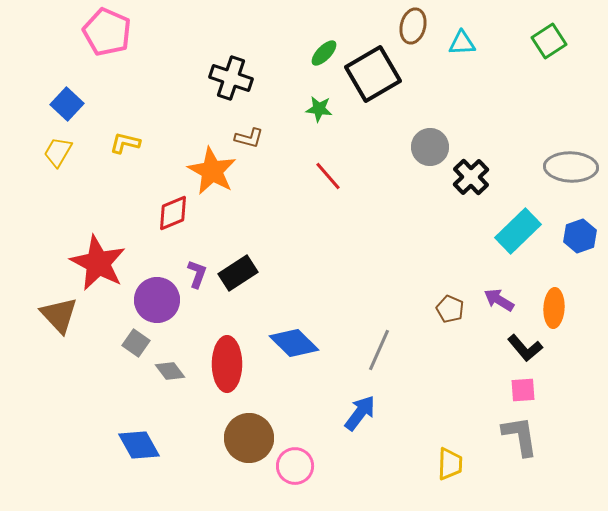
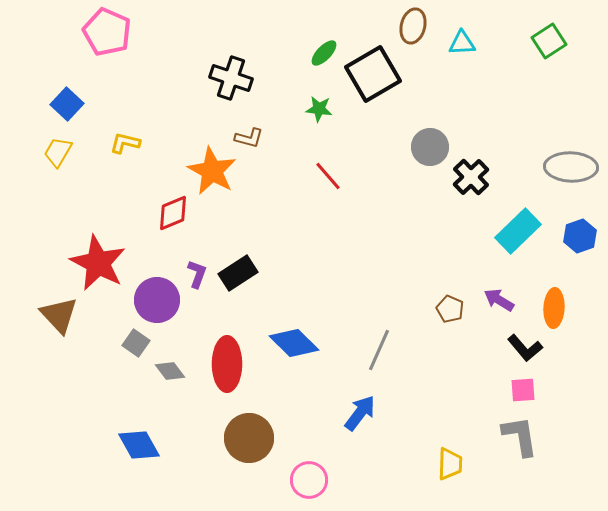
pink circle at (295, 466): moved 14 px right, 14 px down
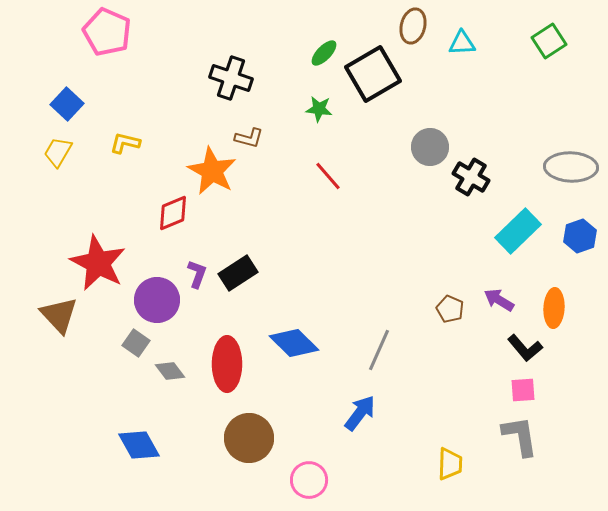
black cross at (471, 177): rotated 15 degrees counterclockwise
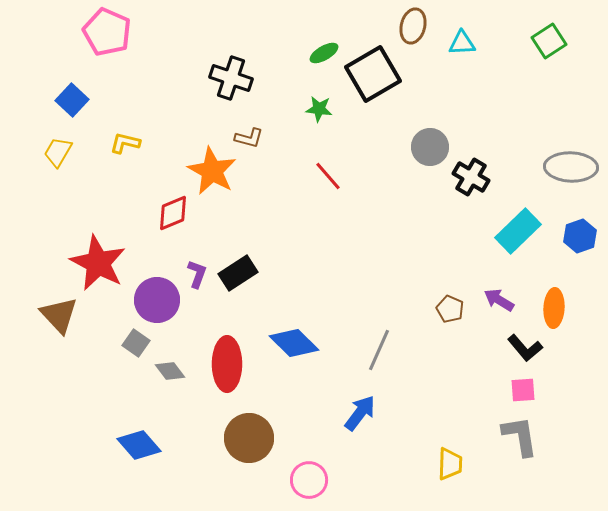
green ellipse at (324, 53): rotated 16 degrees clockwise
blue square at (67, 104): moved 5 px right, 4 px up
blue diamond at (139, 445): rotated 12 degrees counterclockwise
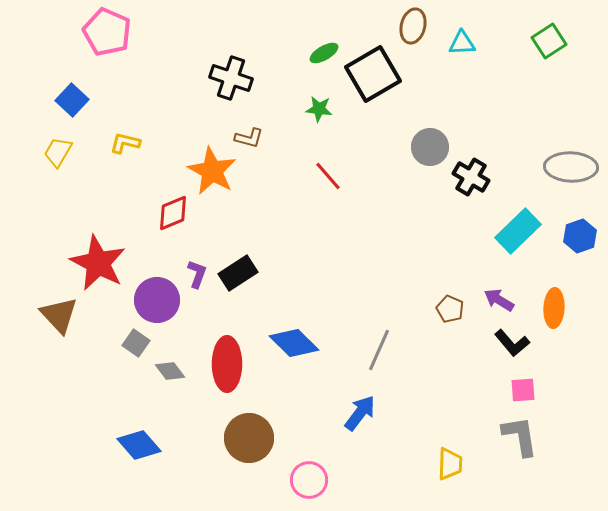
black L-shape at (525, 348): moved 13 px left, 5 px up
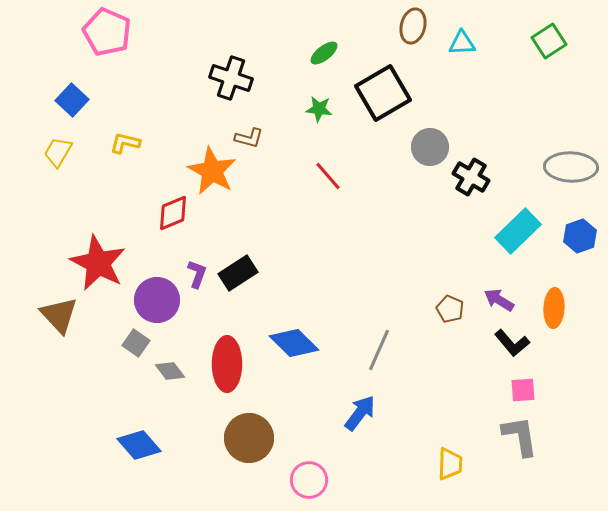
green ellipse at (324, 53): rotated 8 degrees counterclockwise
black square at (373, 74): moved 10 px right, 19 px down
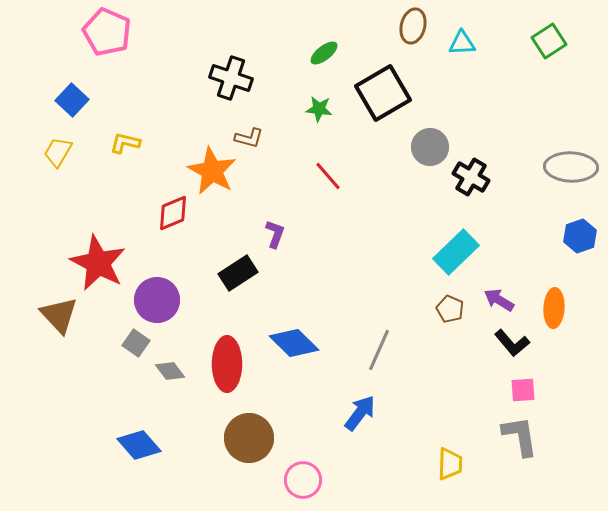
cyan rectangle at (518, 231): moved 62 px left, 21 px down
purple L-shape at (197, 274): moved 78 px right, 40 px up
pink circle at (309, 480): moved 6 px left
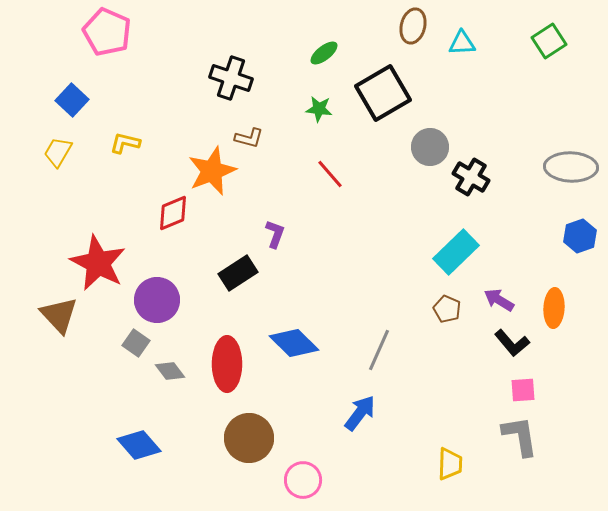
orange star at (212, 171): rotated 21 degrees clockwise
red line at (328, 176): moved 2 px right, 2 px up
brown pentagon at (450, 309): moved 3 px left
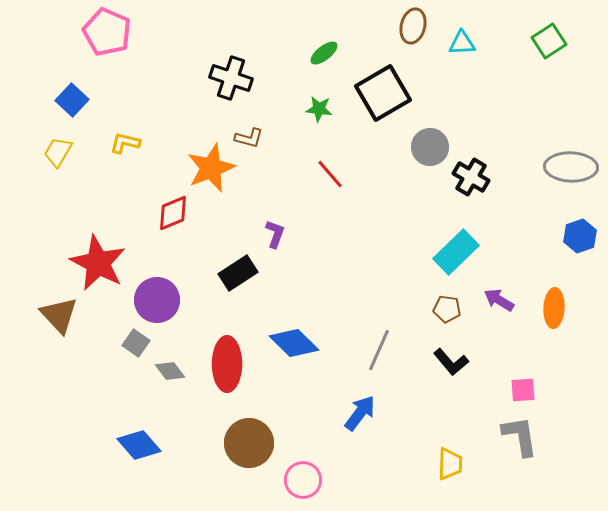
orange star at (212, 171): moved 1 px left, 3 px up
brown pentagon at (447, 309): rotated 16 degrees counterclockwise
black L-shape at (512, 343): moved 61 px left, 19 px down
brown circle at (249, 438): moved 5 px down
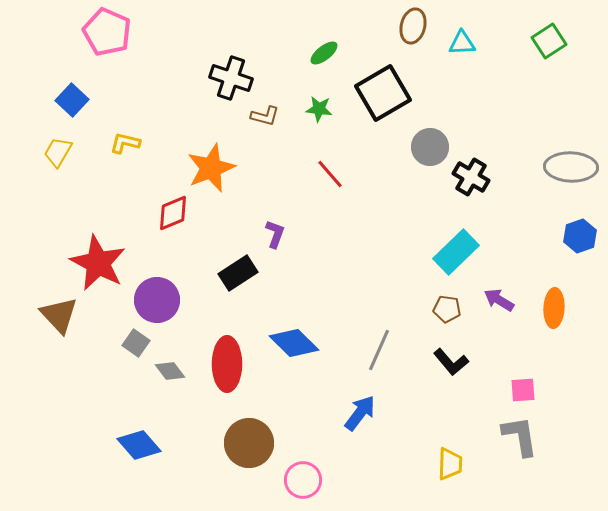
brown L-shape at (249, 138): moved 16 px right, 22 px up
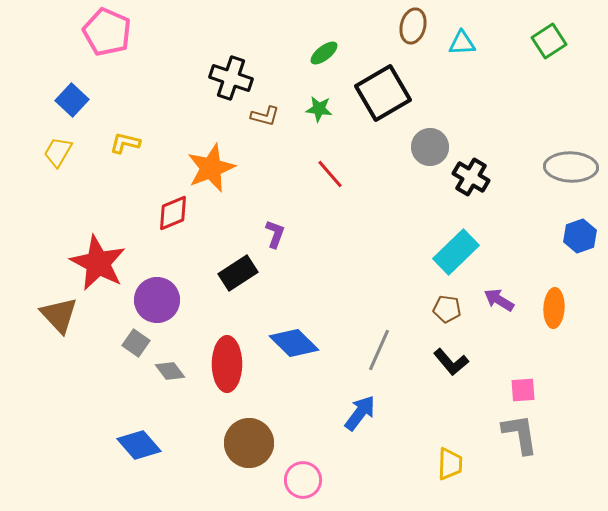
gray L-shape at (520, 436): moved 2 px up
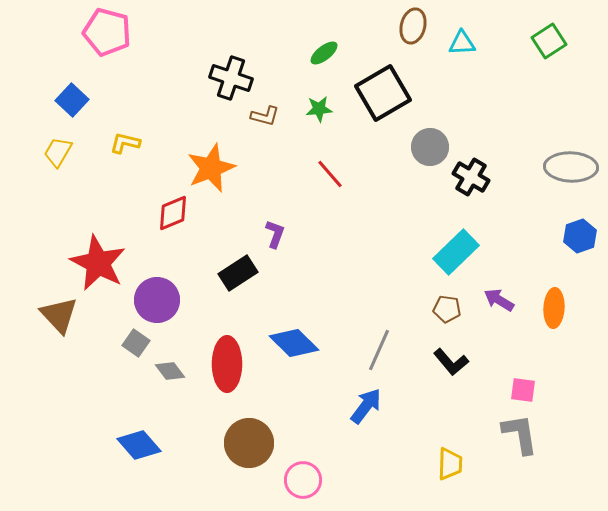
pink pentagon at (107, 32): rotated 9 degrees counterclockwise
green star at (319, 109): rotated 12 degrees counterclockwise
pink square at (523, 390): rotated 12 degrees clockwise
blue arrow at (360, 413): moved 6 px right, 7 px up
